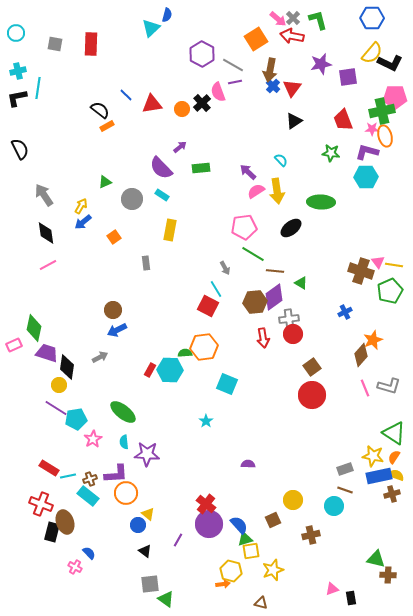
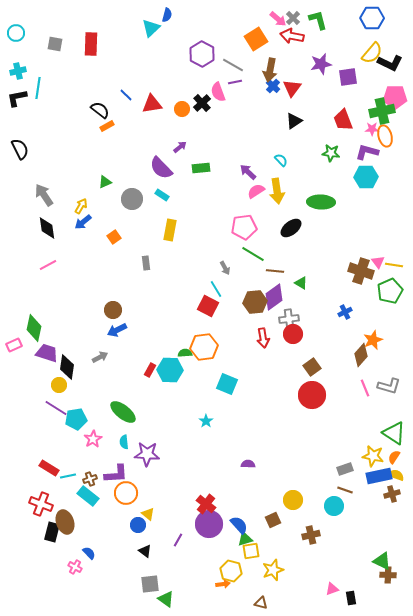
black diamond at (46, 233): moved 1 px right, 5 px up
green triangle at (376, 559): moved 6 px right, 2 px down; rotated 12 degrees clockwise
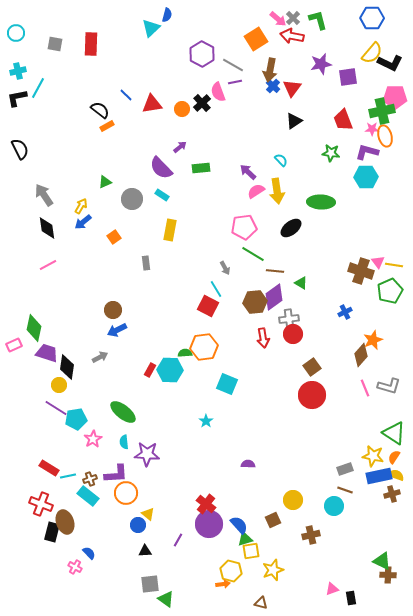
cyan line at (38, 88): rotated 20 degrees clockwise
black triangle at (145, 551): rotated 40 degrees counterclockwise
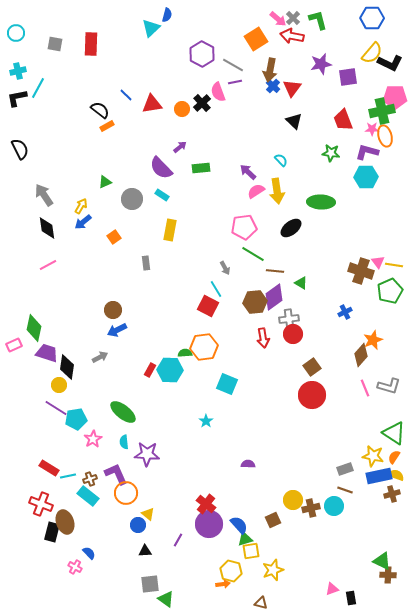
black triangle at (294, 121): rotated 42 degrees counterclockwise
purple L-shape at (116, 474): rotated 110 degrees counterclockwise
brown cross at (311, 535): moved 27 px up
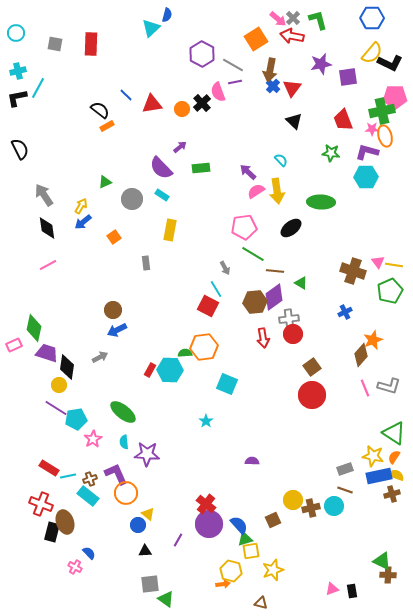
brown cross at (361, 271): moved 8 px left
purple semicircle at (248, 464): moved 4 px right, 3 px up
black rectangle at (351, 598): moved 1 px right, 7 px up
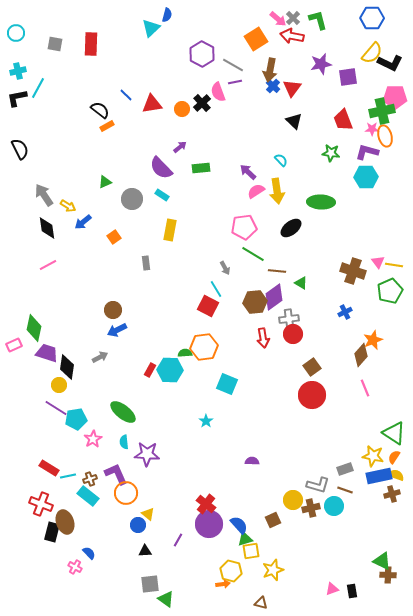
yellow arrow at (81, 206): moved 13 px left; rotated 91 degrees clockwise
brown line at (275, 271): moved 2 px right
gray L-shape at (389, 386): moved 71 px left, 99 px down
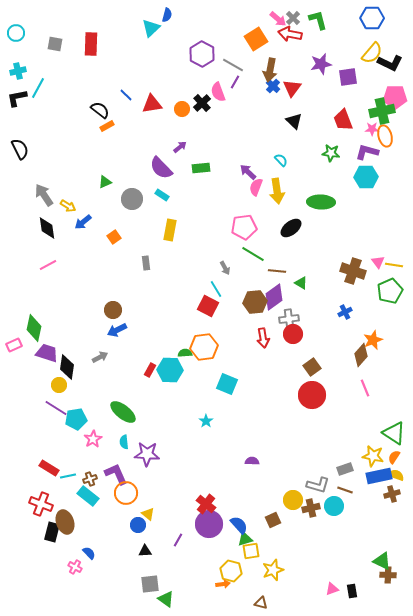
red arrow at (292, 36): moved 2 px left, 2 px up
purple line at (235, 82): rotated 48 degrees counterclockwise
pink semicircle at (256, 191): moved 4 px up; rotated 36 degrees counterclockwise
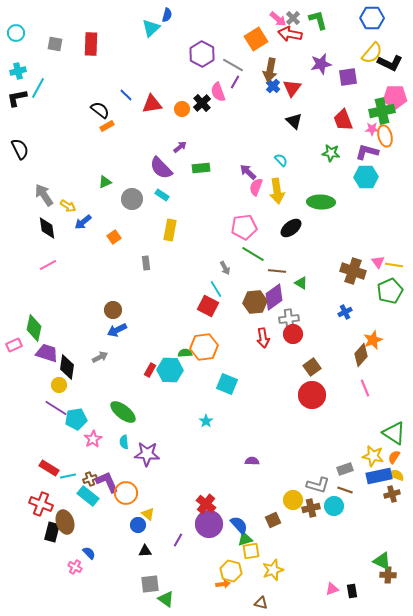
purple L-shape at (116, 474): moved 9 px left, 8 px down
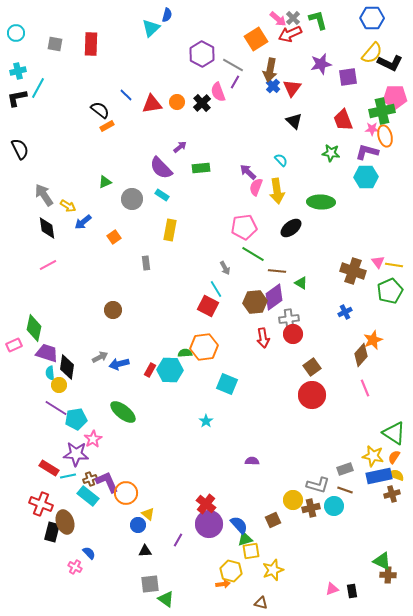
red arrow at (290, 34): rotated 35 degrees counterclockwise
orange circle at (182, 109): moved 5 px left, 7 px up
blue arrow at (117, 330): moved 2 px right, 34 px down; rotated 12 degrees clockwise
cyan semicircle at (124, 442): moved 74 px left, 69 px up
purple star at (147, 454): moved 71 px left
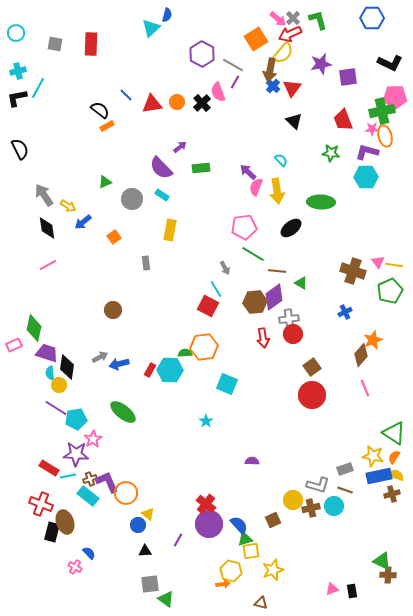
yellow semicircle at (372, 53): moved 89 px left
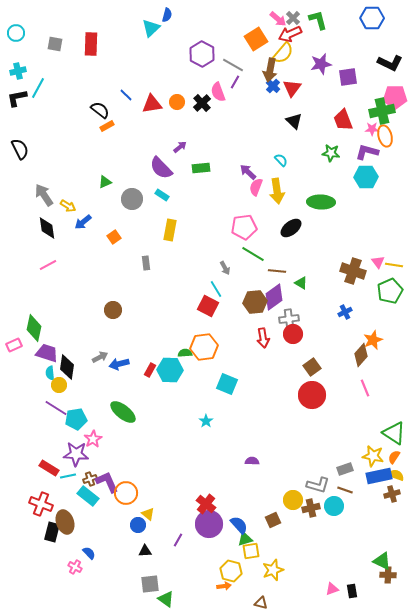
orange arrow at (223, 584): moved 1 px right, 2 px down
